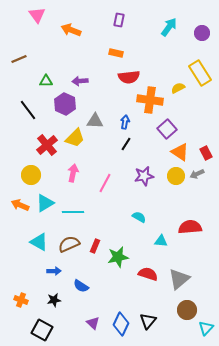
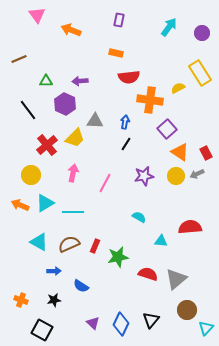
gray triangle at (179, 279): moved 3 px left
black triangle at (148, 321): moved 3 px right, 1 px up
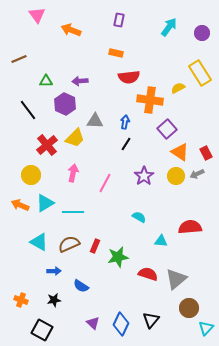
purple star at (144, 176): rotated 24 degrees counterclockwise
brown circle at (187, 310): moved 2 px right, 2 px up
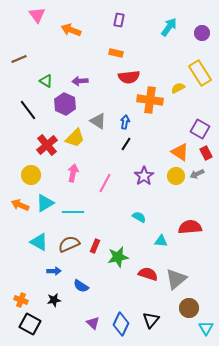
green triangle at (46, 81): rotated 32 degrees clockwise
gray triangle at (95, 121): moved 3 px right; rotated 30 degrees clockwise
purple square at (167, 129): moved 33 px right; rotated 18 degrees counterclockwise
cyan triangle at (206, 328): rotated 14 degrees counterclockwise
black square at (42, 330): moved 12 px left, 6 px up
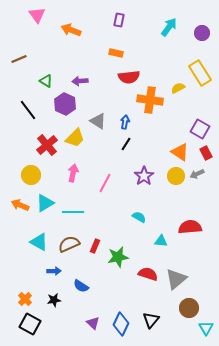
orange cross at (21, 300): moved 4 px right, 1 px up; rotated 24 degrees clockwise
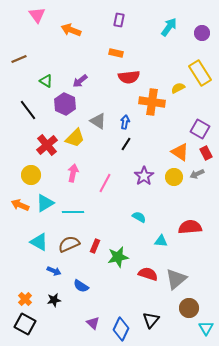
purple arrow at (80, 81): rotated 35 degrees counterclockwise
orange cross at (150, 100): moved 2 px right, 2 px down
yellow circle at (176, 176): moved 2 px left, 1 px down
blue arrow at (54, 271): rotated 24 degrees clockwise
black square at (30, 324): moved 5 px left
blue diamond at (121, 324): moved 5 px down
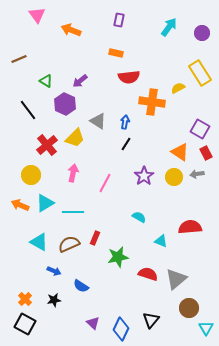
gray arrow at (197, 174): rotated 16 degrees clockwise
cyan triangle at (161, 241): rotated 16 degrees clockwise
red rectangle at (95, 246): moved 8 px up
